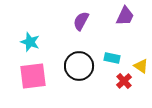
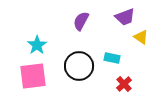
purple trapezoid: moved 1 px down; rotated 45 degrees clockwise
cyan star: moved 7 px right, 3 px down; rotated 18 degrees clockwise
yellow triangle: moved 29 px up
red cross: moved 3 px down
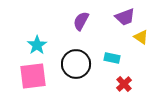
black circle: moved 3 px left, 2 px up
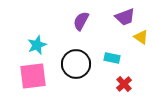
cyan star: rotated 12 degrees clockwise
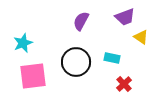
cyan star: moved 14 px left, 2 px up
black circle: moved 2 px up
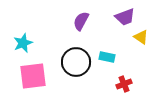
cyan rectangle: moved 5 px left, 1 px up
red cross: rotated 21 degrees clockwise
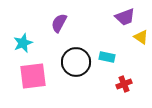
purple semicircle: moved 22 px left, 2 px down
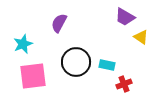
purple trapezoid: rotated 50 degrees clockwise
cyan star: moved 1 px down
cyan rectangle: moved 8 px down
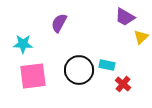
yellow triangle: rotated 42 degrees clockwise
cyan star: rotated 24 degrees clockwise
black circle: moved 3 px right, 8 px down
red cross: moved 1 px left; rotated 28 degrees counterclockwise
